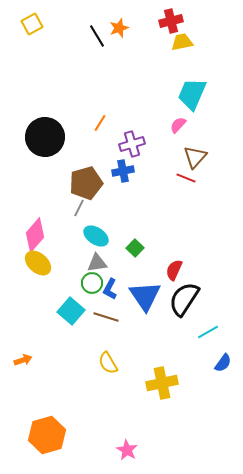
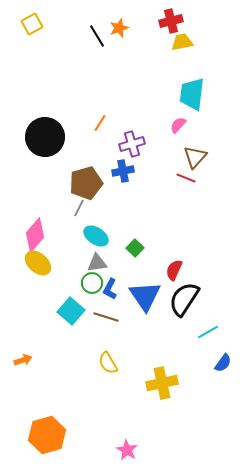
cyan trapezoid: rotated 16 degrees counterclockwise
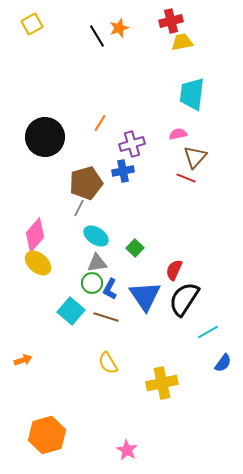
pink semicircle: moved 9 px down; rotated 36 degrees clockwise
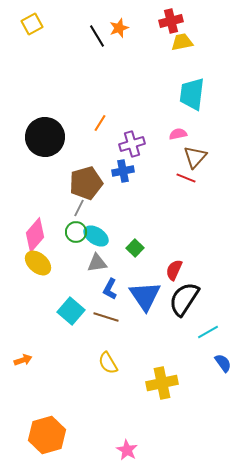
green circle: moved 16 px left, 51 px up
blue semicircle: rotated 72 degrees counterclockwise
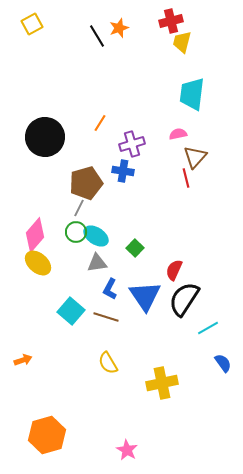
yellow trapezoid: rotated 65 degrees counterclockwise
blue cross: rotated 20 degrees clockwise
red line: rotated 54 degrees clockwise
cyan line: moved 4 px up
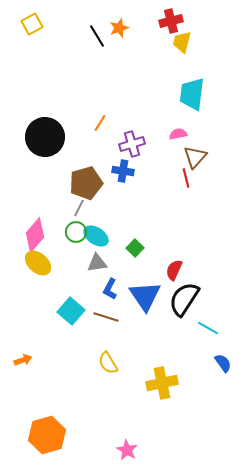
cyan line: rotated 60 degrees clockwise
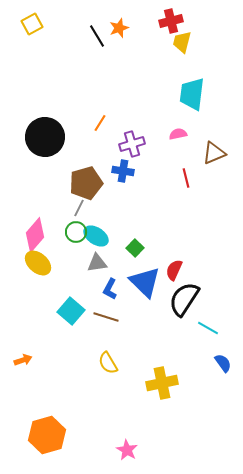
brown triangle: moved 19 px right, 4 px up; rotated 25 degrees clockwise
blue triangle: moved 14 px up; rotated 12 degrees counterclockwise
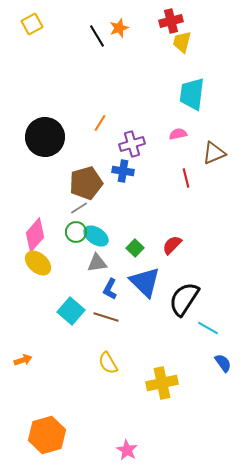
gray line: rotated 30 degrees clockwise
red semicircle: moved 2 px left, 25 px up; rotated 20 degrees clockwise
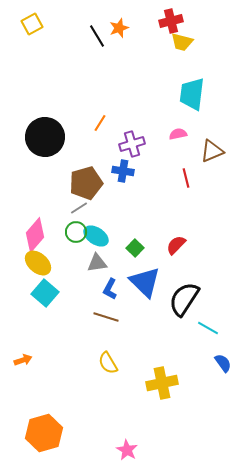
yellow trapezoid: rotated 90 degrees counterclockwise
brown triangle: moved 2 px left, 2 px up
red semicircle: moved 4 px right
cyan square: moved 26 px left, 18 px up
orange hexagon: moved 3 px left, 2 px up
